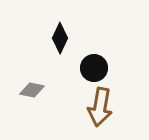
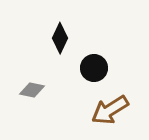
brown arrow: moved 10 px right, 3 px down; rotated 48 degrees clockwise
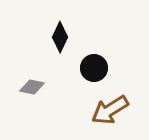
black diamond: moved 1 px up
gray diamond: moved 3 px up
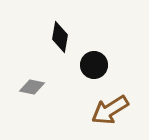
black diamond: rotated 16 degrees counterclockwise
black circle: moved 3 px up
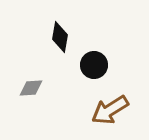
gray diamond: moved 1 px left, 1 px down; rotated 15 degrees counterclockwise
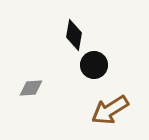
black diamond: moved 14 px right, 2 px up
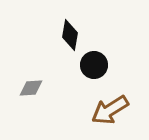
black diamond: moved 4 px left
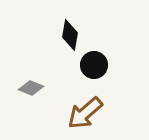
gray diamond: rotated 25 degrees clockwise
brown arrow: moved 25 px left, 3 px down; rotated 9 degrees counterclockwise
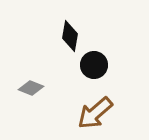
black diamond: moved 1 px down
brown arrow: moved 10 px right
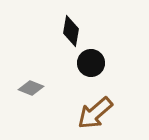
black diamond: moved 1 px right, 5 px up
black circle: moved 3 px left, 2 px up
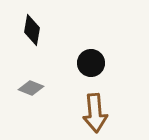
black diamond: moved 39 px left, 1 px up
brown arrow: rotated 54 degrees counterclockwise
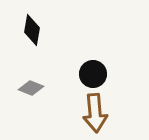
black circle: moved 2 px right, 11 px down
